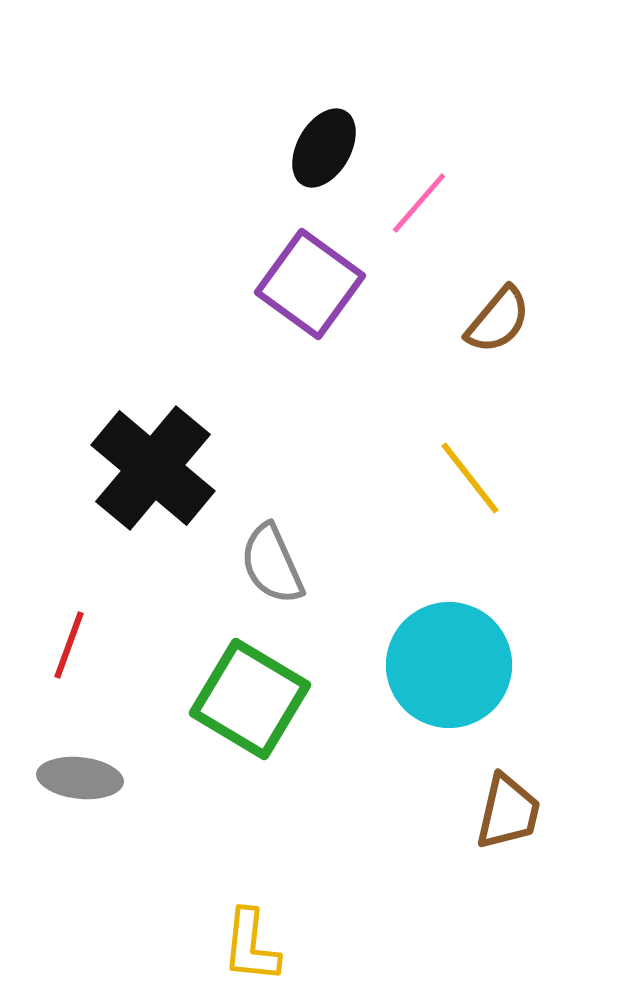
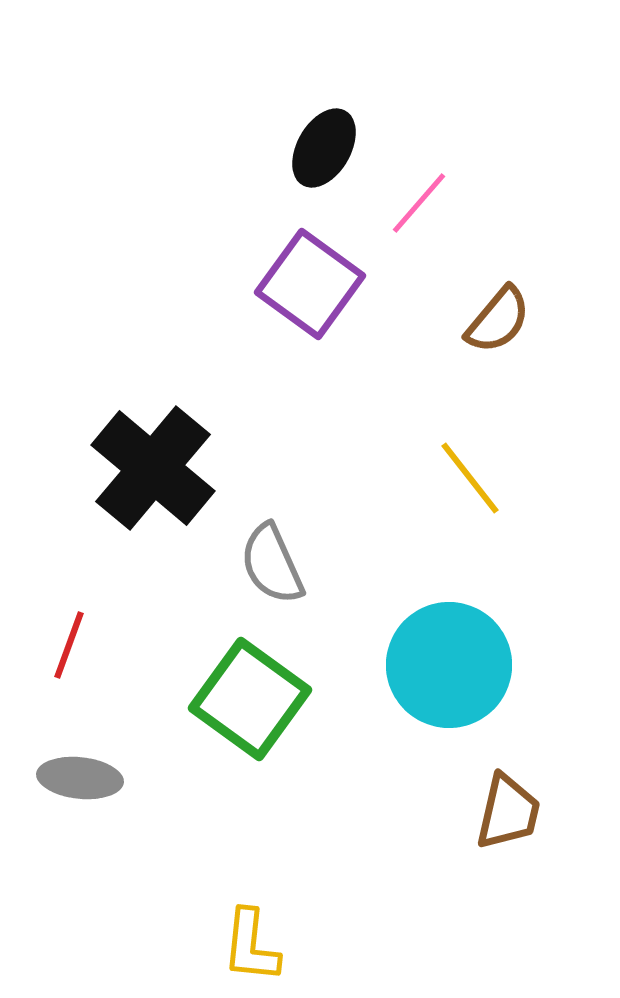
green square: rotated 5 degrees clockwise
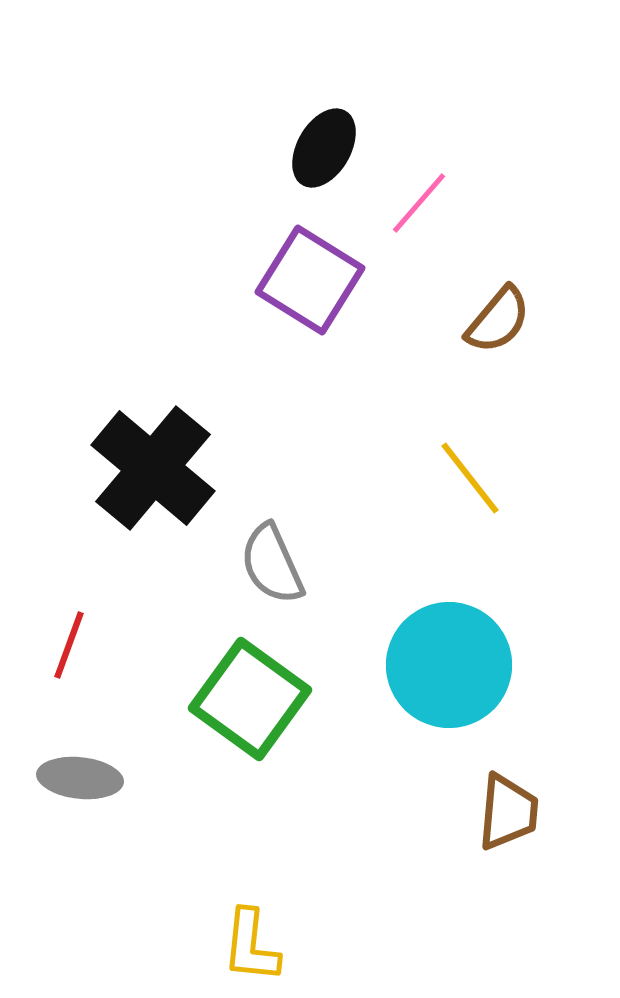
purple square: moved 4 px up; rotated 4 degrees counterclockwise
brown trapezoid: rotated 8 degrees counterclockwise
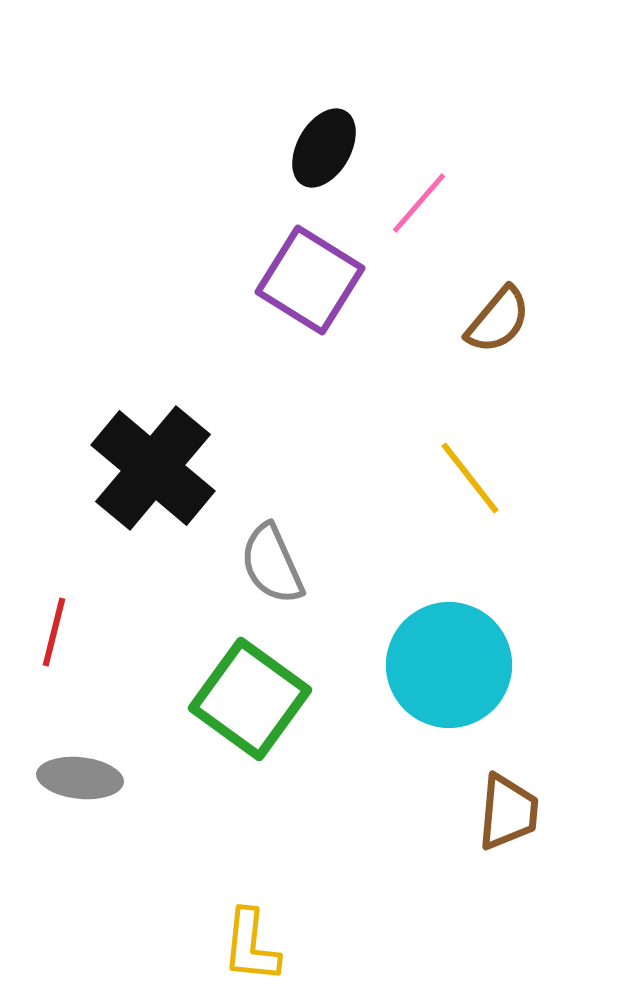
red line: moved 15 px left, 13 px up; rotated 6 degrees counterclockwise
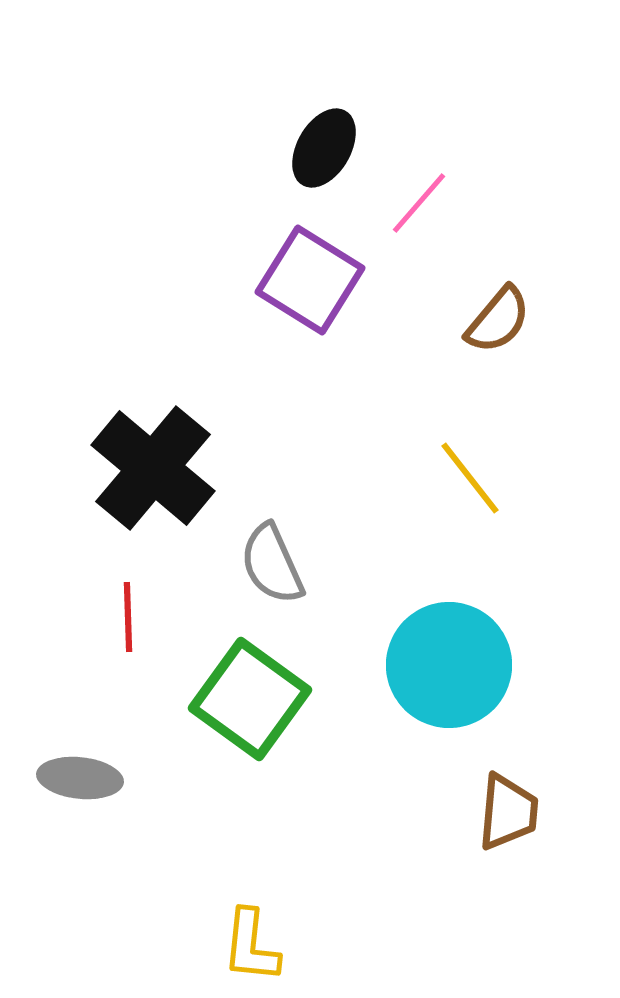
red line: moved 74 px right, 15 px up; rotated 16 degrees counterclockwise
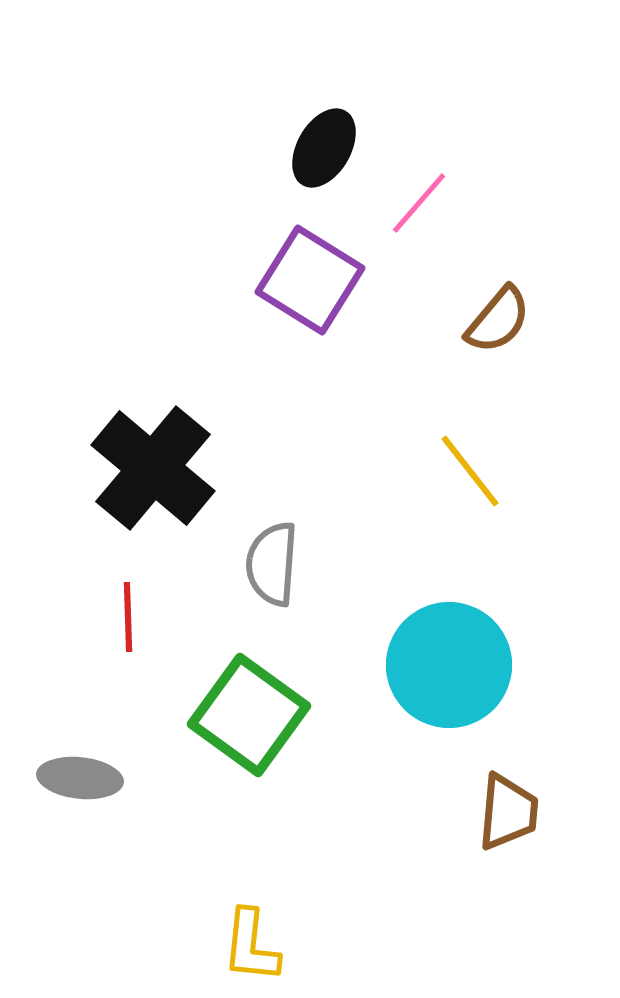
yellow line: moved 7 px up
gray semicircle: rotated 28 degrees clockwise
green square: moved 1 px left, 16 px down
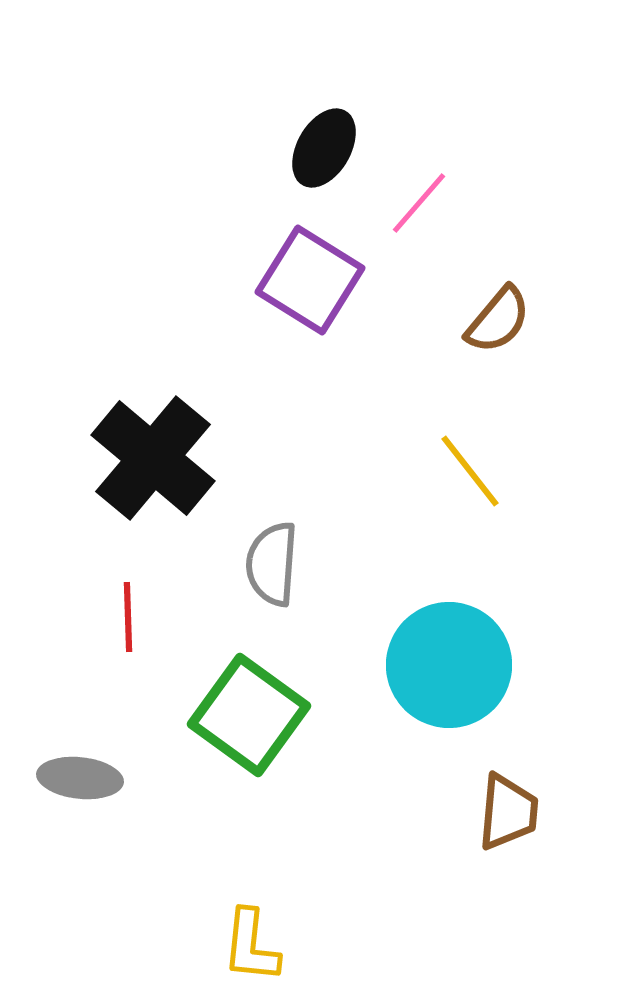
black cross: moved 10 px up
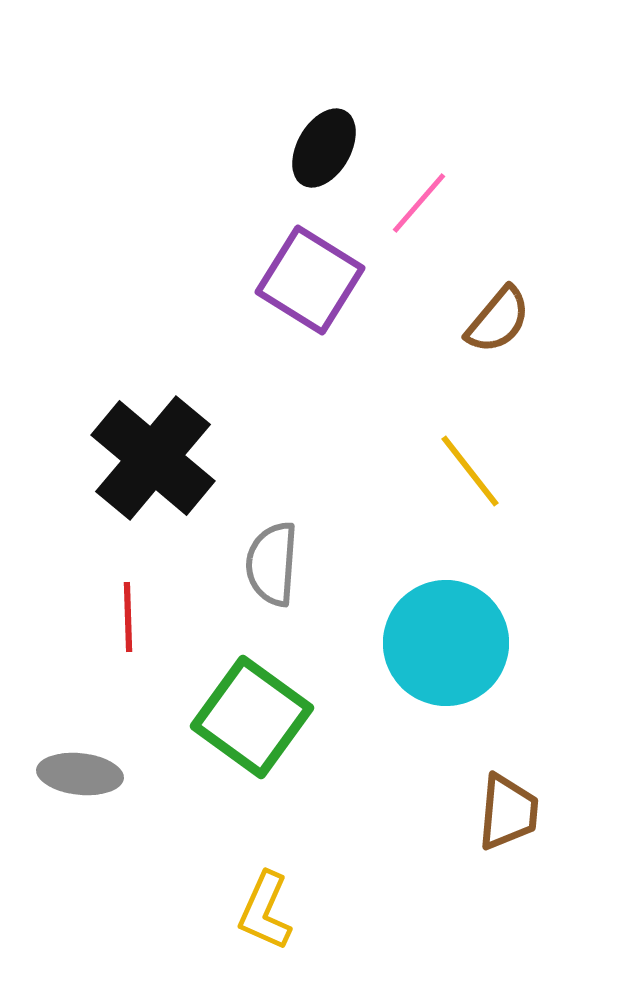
cyan circle: moved 3 px left, 22 px up
green square: moved 3 px right, 2 px down
gray ellipse: moved 4 px up
yellow L-shape: moved 14 px right, 35 px up; rotated 18 degrees clockwise
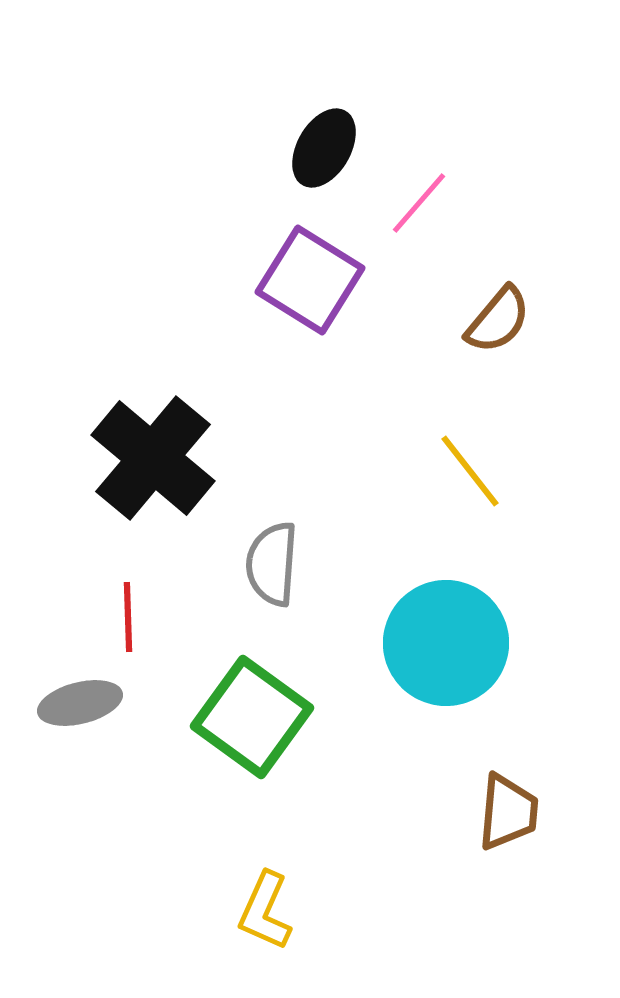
gray ellipse: moved 71 px up; rotated 20 degrees counterclockwise
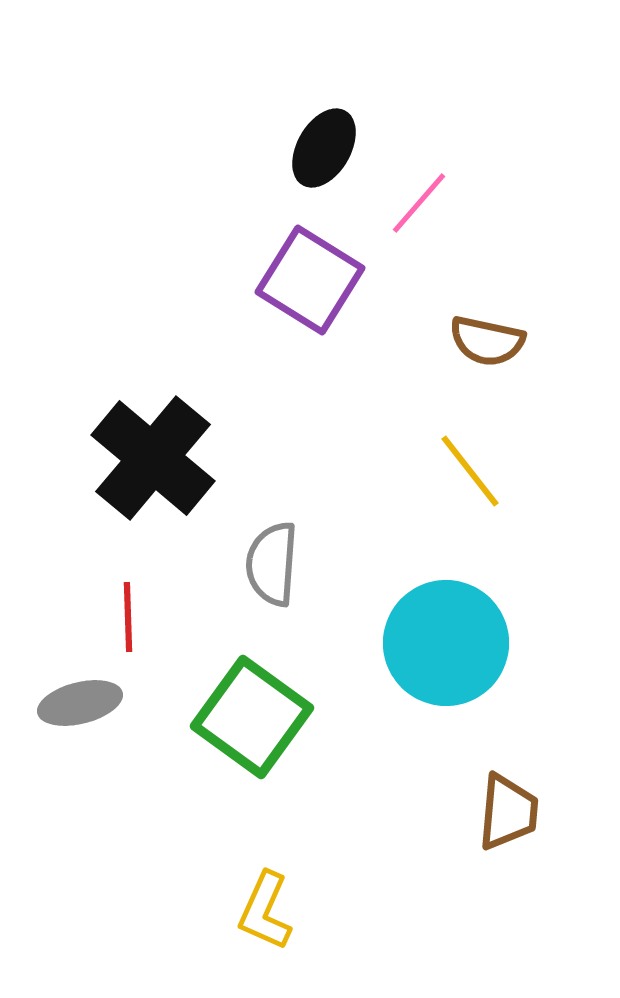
brown semicircle: moved 11 px left, 21 px down; rotated 62 degrees clockwise
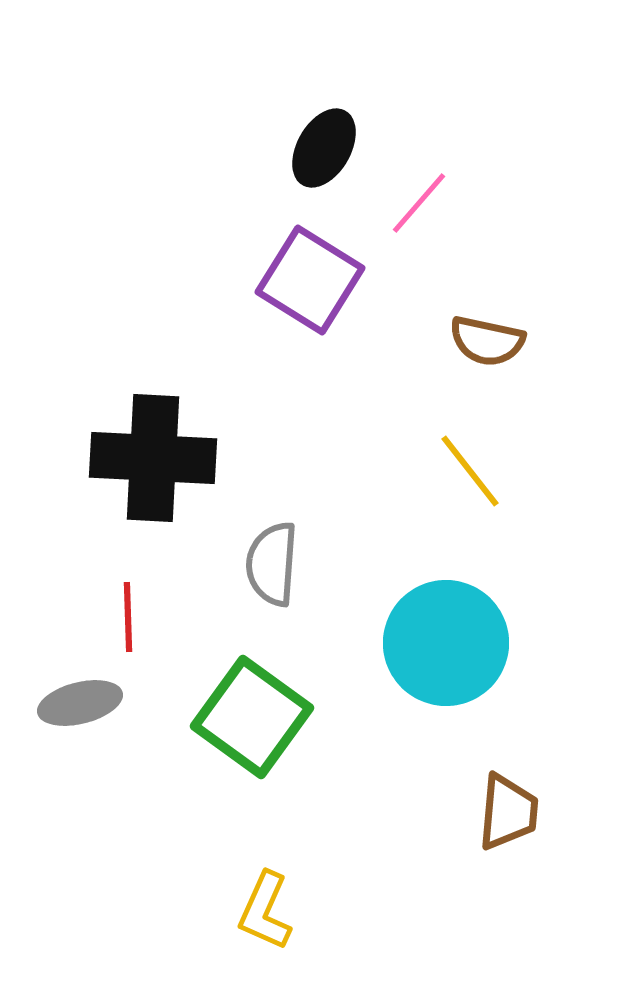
black cross: rotated 37 degrees counterclockwise
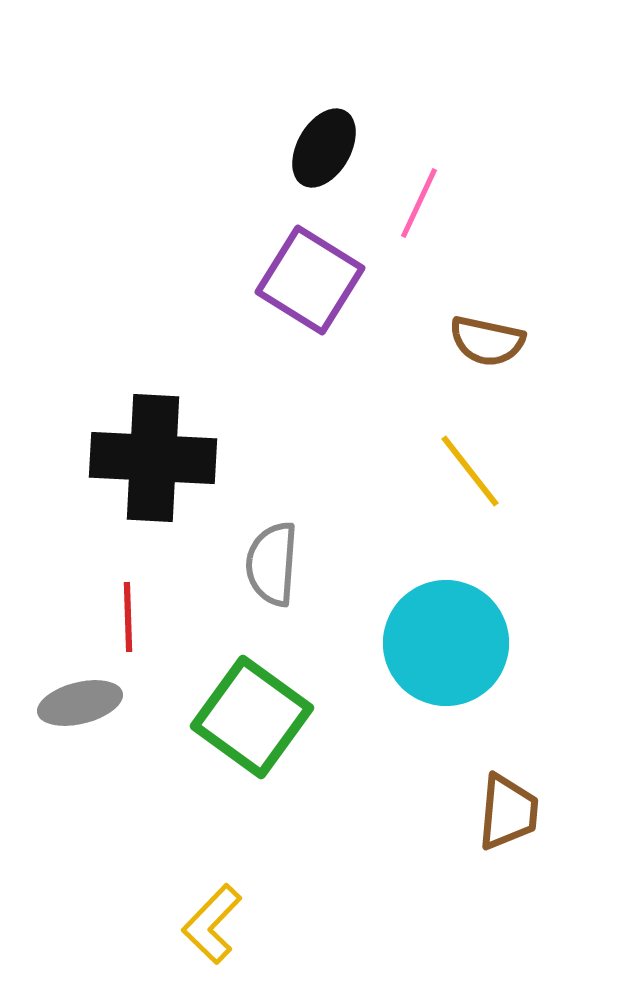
pink line: rotated 16 degrees counterclockwise
yellow L-shape: moved 53 px left, 13 px down; rotated 20 degrees clockwise
